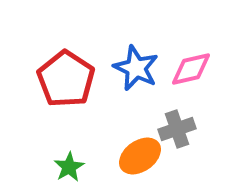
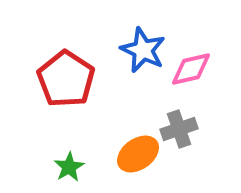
blue star: moved 7 px right, 18 px up
gray cross: moved 2 px right
orange ellipse: moved 2 px left, 2 px up
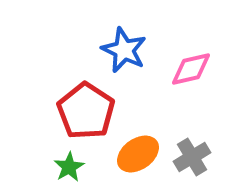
blue star: moved 19 px left
red pentagon: moved 20 px right, 32 px down
gray cross: moved 13 px right, 28 px down; rotated 12 degrees counterclockwise
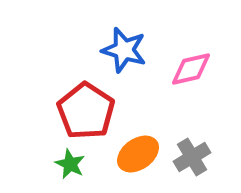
blue star: rotated 9 degrees counterclockwise
green star: moved 1 px right, 3 px up; rotated 16 degrees counterclockwise
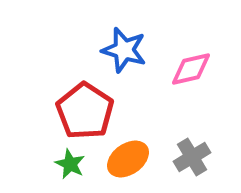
red pentagon: moved 1 px left
orange ellipse: moved 10 px left, 5 px down
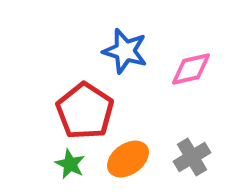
blue star: moved 1 px right, 1 px down
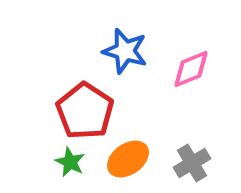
pink diamond: rotated 9 degrees counterclockwise
gray cross: moved 6 px down
green star: moved 2 px up
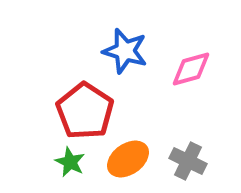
pink diamond: rotated 6 degrees clockwise
gray cross: moved 4 px left, 2 px up; rotated 33 degrees counterclockwise
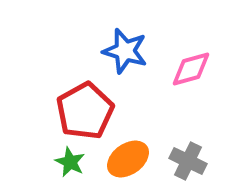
red pentagon: rotated 10 degrees clockwise
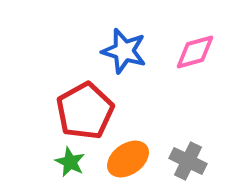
blue star: moved 1 px left
pink diamond: moved 4 px right, 17 px up
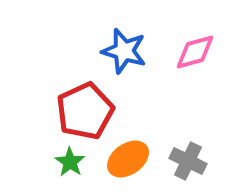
red pentagon: rotated 4 degrees clockwise
green star: rotated 8 degrees clockwise
